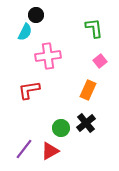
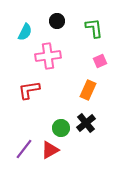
black circle: moved 21 px right, 6 px down
pink square: rotated 16 degrees clockwise
red triangle: moved 1 px up
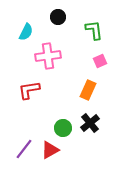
black circle: moved 1 px right, 4 px up
green L-shape: moved 2 px down
cyan semicircle: moved 1 px right
black cross: moved 4 px right
green circle: moved 2 px right
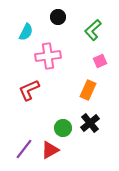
green L-shape: moved 1 px left; rotated 125 degrees counterclockwise
red L-shape: rotated 15 degrees counterclockwise
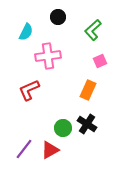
black cross: moved 3 px left, 1 px down; rotated 18 degrees counterclockwise
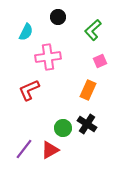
pink cross: moved 1 px down
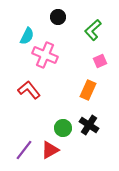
cyan semicircle: moved 1 px right, 4 px down
pink cross: moved 3 px left, 2 px up; rotated 30 degrees clockwise
red L-shape: rotated 75 degrees clockwise
black cross: moved 2 px right, 1 px down
purple line: moved 1 px down
